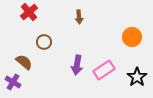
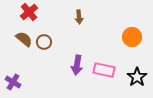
brown semicircle: moved 23 px up
pink rectangle: rotated 45 degrees clockwise
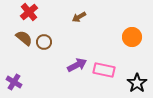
brown arrow: rotated 64 degrees clockwise
brown semicircle: moved 1 px up
purple arrow: rotated 126 degrees counterclockwise
black star: moved 6 px down
purple cross: moved 1 px right
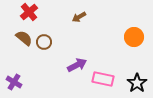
orange circle: moved 2 px right
pink rectangle: moved 1 px left, 9 px down
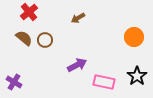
brown arrow: moved 1 px left, 1 px down
brown circle: moved 1 px right, 2 px up
pink rectangle: moved 1 px right, 3 px down
black star: moved 7 px up
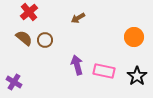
purple arrow: rotated 78 degrees counterclockwise
pink rectangle: moved 11 px up
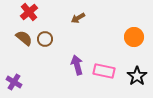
brown circle: moved 1 px up
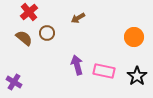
brown circle: moved 2 px right, 6 px up
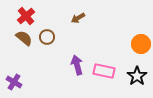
red cross: moved 3 px left, 4 px down
brown circle: moved 4 px down
orange circle: moved 7 px right, 7 px down
